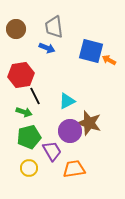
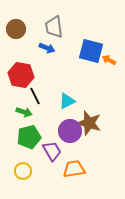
red hexagon: rotated 20 degrees clockwise
yellow circle: moved 6 px left, 3 px down
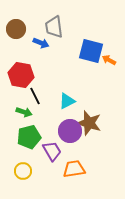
blue arrow: moved 6 px left, 5 px up
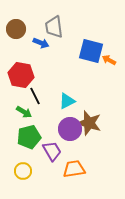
green arrow: rotated 14 degrees clockwise
purple circle: moved 2 px up
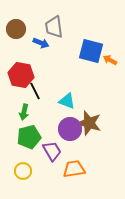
orange arrow: moved 1 px right
black line: moved 5 px up
cyan triangle: rotated 48 degrees clockwise
green arrow: rotated 70 degrees clockwise
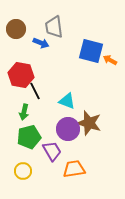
purple circle: moved 2 px left
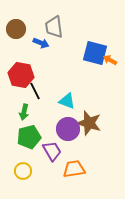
blue square: moved 4 px right, 2 px down
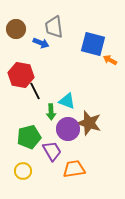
blue square: moved 2 px left, 9 px up
green arrow: moved 27 px right; rotated 14 degrees counterclockwise
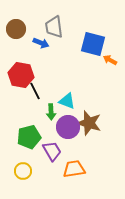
purple circle: moved 2 px up
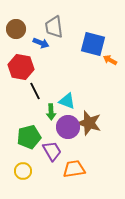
red hexagon: moved 8 px up
